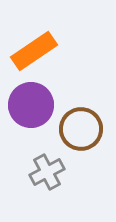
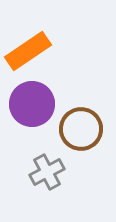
orange rectangle: moved 6 px left
purple circle: moved 1 px right, 1 px up
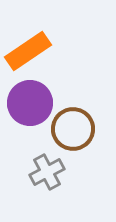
purple circle: moved 2 px left, 1 px up
brown circle: moved 8 px left
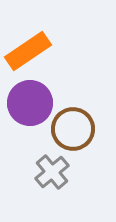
gray cross: moved 5 px right; rotated 12 degrees counterclockwise
